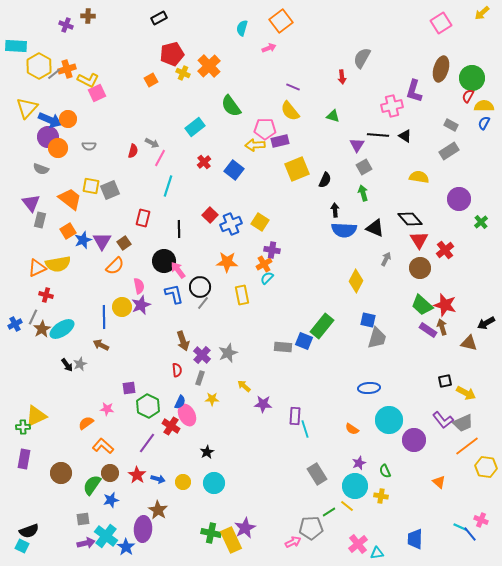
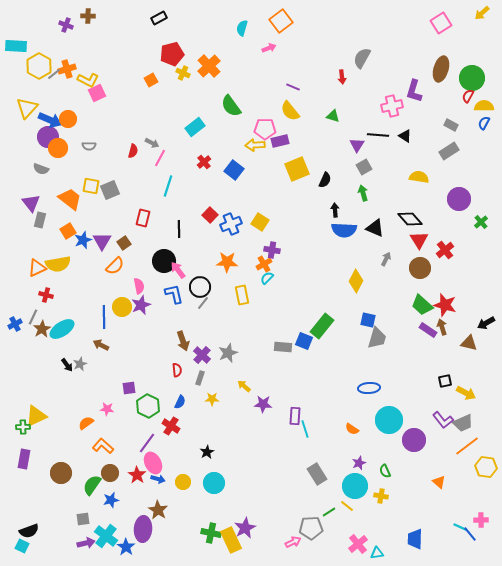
pink ellipse at (187, 415): moved 34 px left, 48 px down
pink cross at (481, 520): rotated 24 degrees counterclockwise
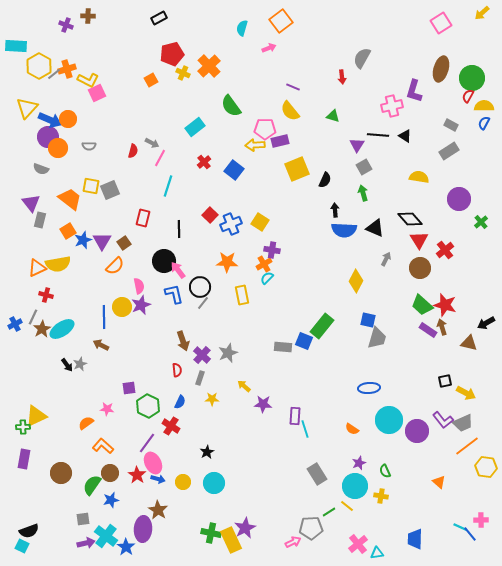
purple circle at (414, 440): moved 3 px right, 9 px up
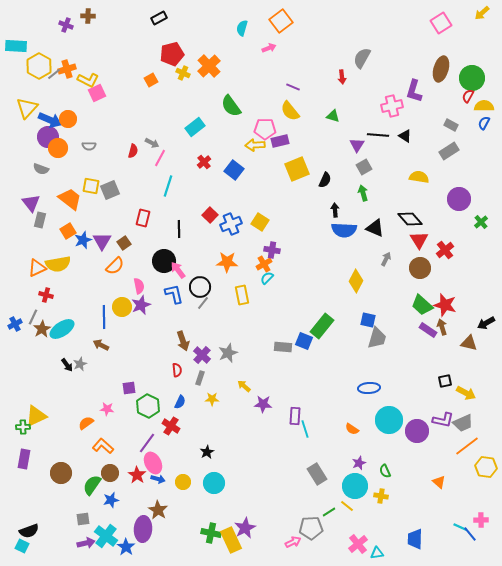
purple L-shape at (443, 420): rotated 40 degrees counterclockwise
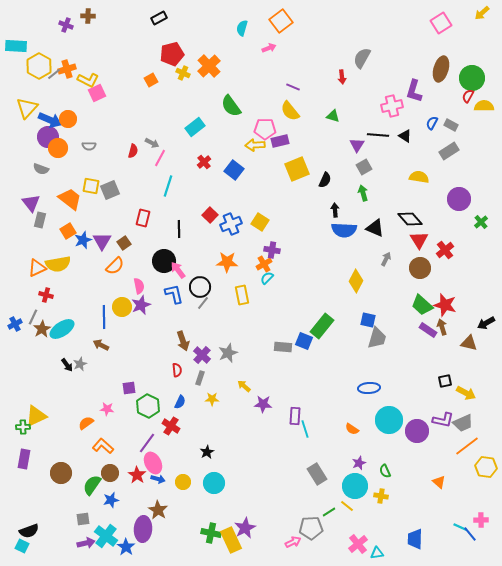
blue semicircle at (484, 123): moved 52 px left
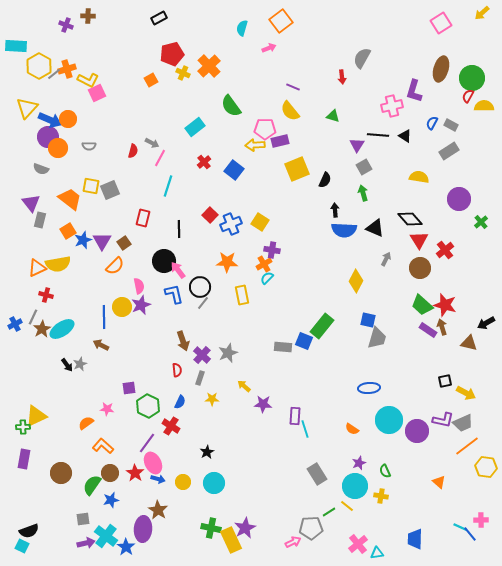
red star at (137, 475): moved 2 px left, 2 px up
green cross at (211, 533): moved 5 px up
